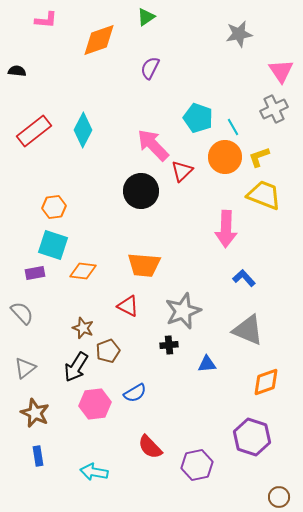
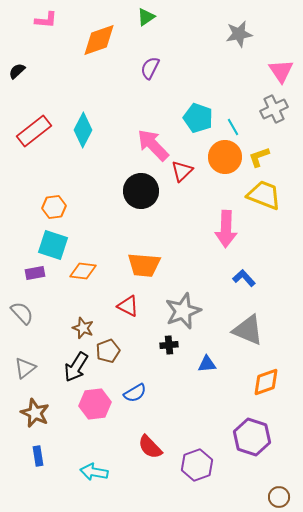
black semicircle at (17, 71): rotated 48 degrees counterclockwise
purple hexagon at (197, 465): rotated 8 degrees counterclockwise
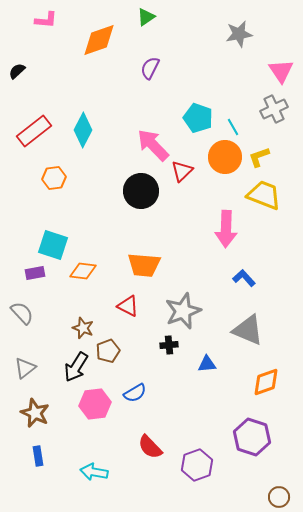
orange hexagon at (54, 207): moved 29 px up
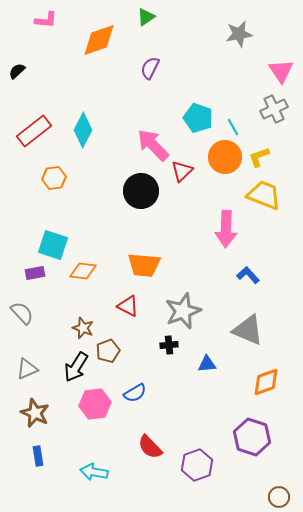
blue L-shape at (244, 278): moved 4 px right, 3 px up
gray triangle at (25, 368): moved 2 px right, 1 px down; rotated 15 degrees clockwise
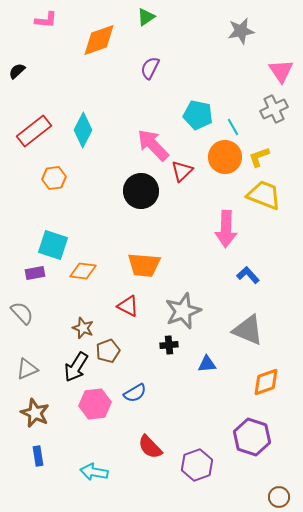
gray star at (239, 34): moved 2 px right, 3 px up
cyan pentagon at (198, 118): moved 3 px up; rotated 8 degrees counterclockwise
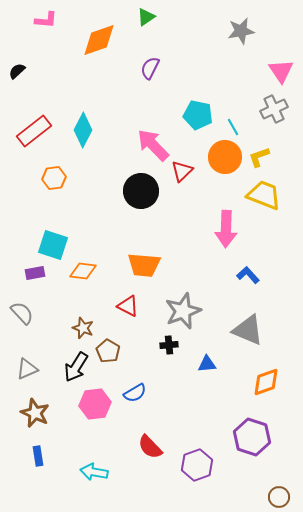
brown pentagon at (108, 351): rotated 20 degrees counterclockwise
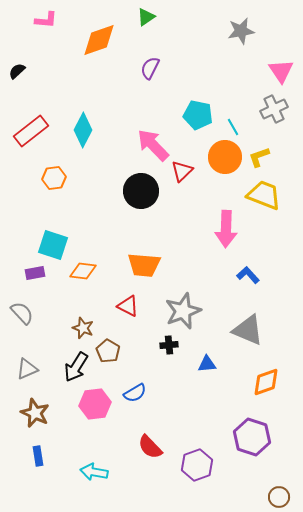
red rectangle at (34, 131): moved 3 px left
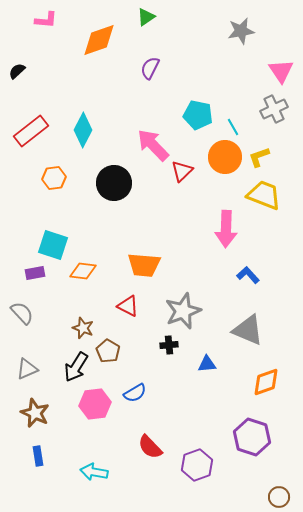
black circle at (141, 191): moved 27 px left, 8 px up
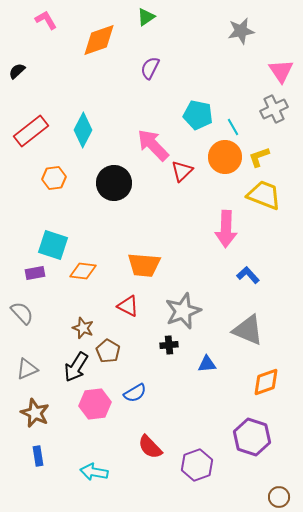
pink L-shape at (46, 20): rotated 125 degrees counterclockwise
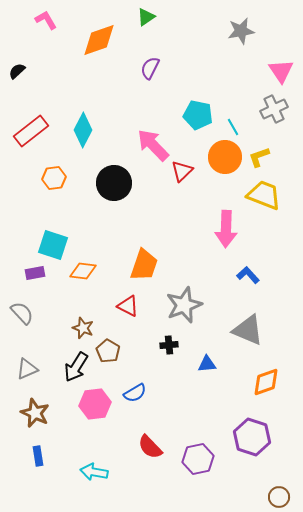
orange trapezoid at (144, 265): rotated 76 degrees counterclockwise
gray star at (183, 311): moved 1 px right, 6 px up
purple hexagon at (197, 465): moved 1 px right, 6 px up; rotated 8 degrees clockwise
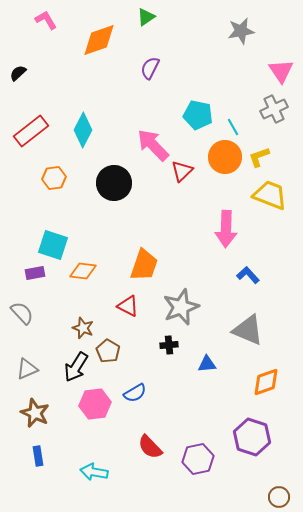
black semicircle at (17, 71): moved 1 px right, 2 px down
yellow trapezoid at (264, 195): moved 6 px right
gray star at (184, 305): moved 3 px left, 2 px down
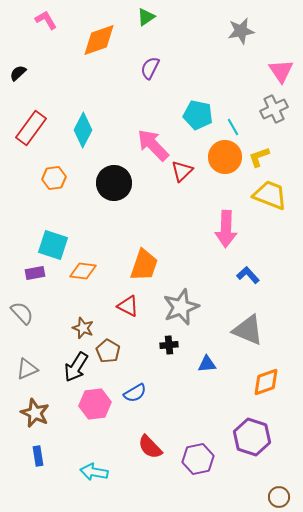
red rectangle at (31, 131): moved 3 px up; rotated 16 degrees counterclockwise
